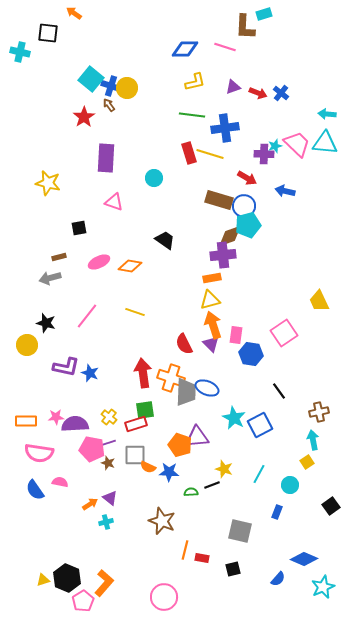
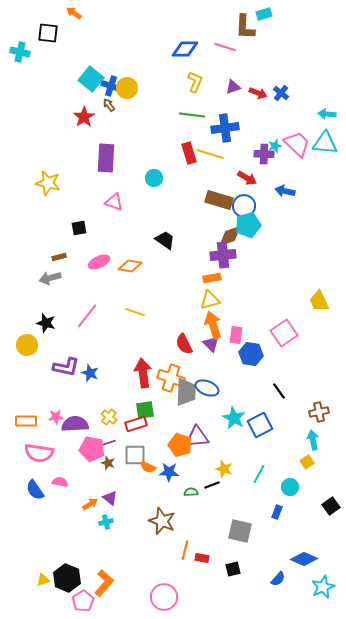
yellow L-shape at (195, 82): rotated 55 degrees counterclockwise
cyan circle at (290, 485): moved 2 px down
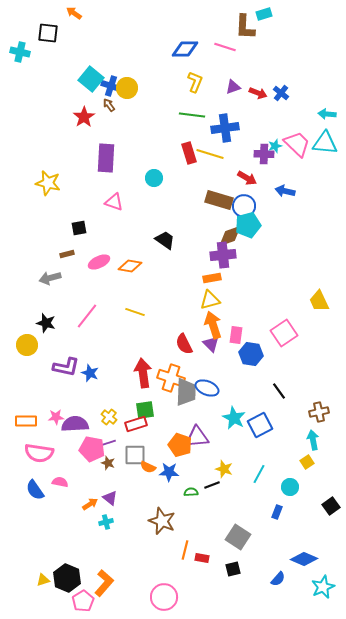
brown rectangle at (59, 257): moved 8 px right, 3 px up
gray square at (240, 531): moved 2 px left, 6 px down; rotated 20 degrees clockwise
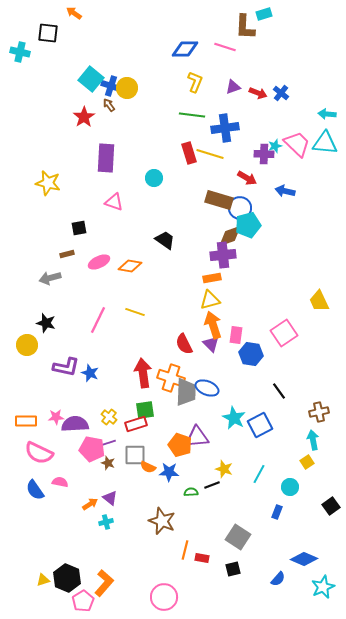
blue circle at (244, 206): moved 4 px left, 2 px down
pink line at (87, 316): moved 11 px right, 4 px down; rotated 12 degrees counterclockwise
pink semicircle at (39, 453): rotated 16 degrees clockwise
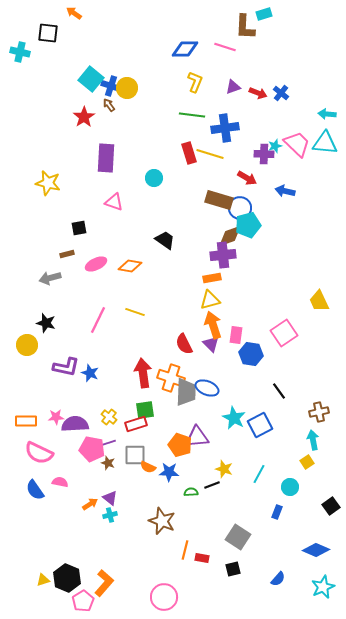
pink ellipse at (99, 262): moved 3 px left, 2 px down
cyan cross at (106, 522): moved 4 px right, 7 px up
blue diamond at (304, 559): moved 12 px right, 9 px up
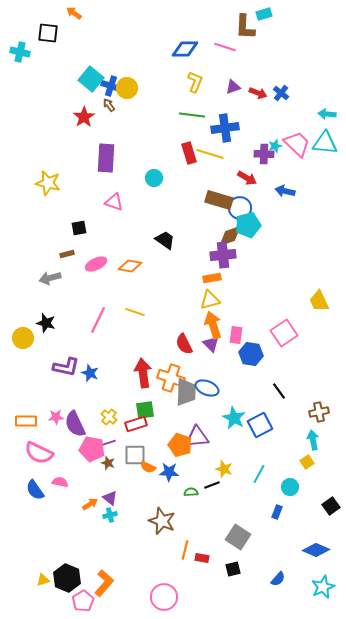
yellow circle at (27, 345): moved 4 px left, 7 px up
purple semicircle at (75, 424): rotated 112 degrees counterclockwise
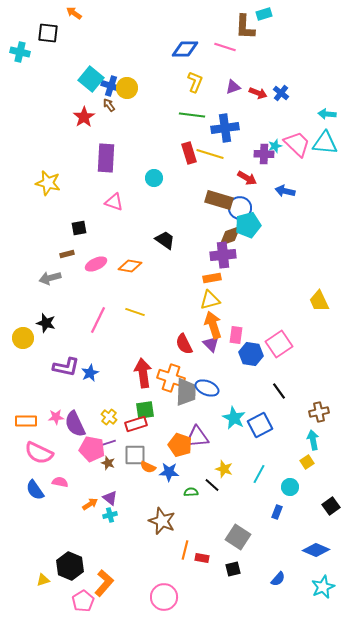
pink square at (284, 333): moved 5 px left, 11 px down
blue star at (90, 373): rotated 24 degrees clockwise
black line at (212, 485): rotated 63 degrees clockwise
black hexagon at (67, 578): moved 3 px right, 12 px up
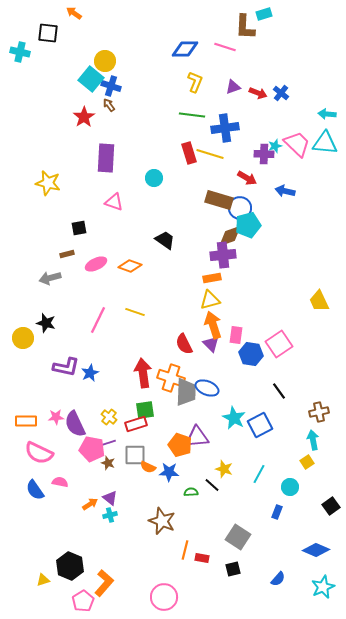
yellow circle at (127, 88): moved 22 px left, 27 px up
orange diamond at (130, 266): rotated 10 degrees clockwise
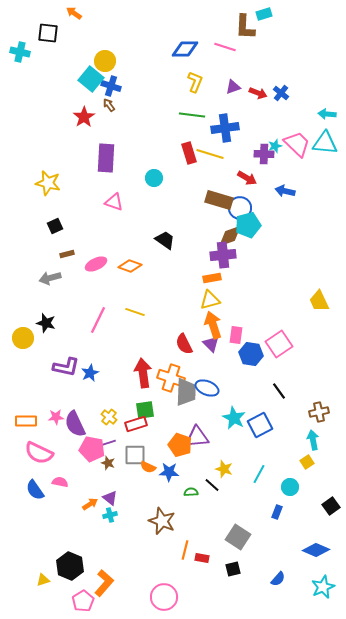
black square at (79, 228): moved 24 px left, 2 px up; rotated 14 degrees counterclockwise
